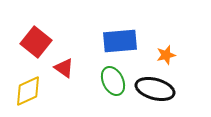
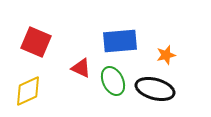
red square: rotated 16 degrees counterclockwise
red triangle: moved 17 px right; rotated 10 degrees counterclockwise
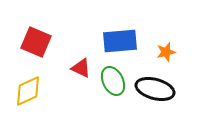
orange star: moved 3 px up
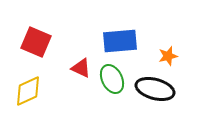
orange star: moved 2 px right, 4 px down
green ellipse: moved 1 px left, 2 px up
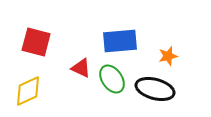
red square: rotated 8 degrees counterclockwise
green ellipse: rotated 8 degrees counterclockwise
